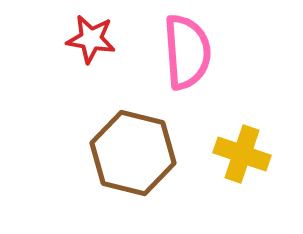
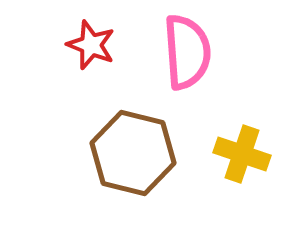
red star: moved 6 px down; rotated 12 degrees clockwise
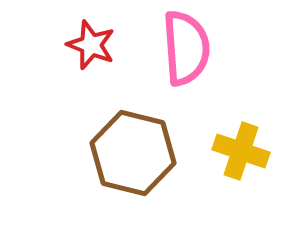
pink semicircle: moved 1 px left, 4 px up
yellow cross: moved 1 px left, 3 px up
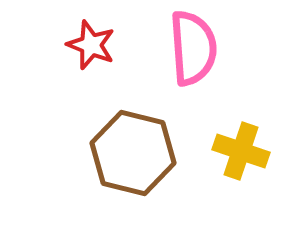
pink semicircle: moved 7 px right
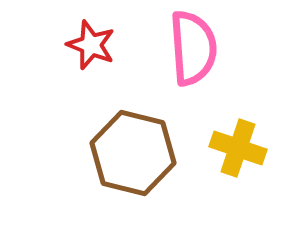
yellow cross: moved 3 px left, 3 px up
